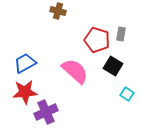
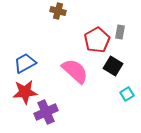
gray rectangle: moved 1 px left, 2 px up
red pentagon: rotated 25 degrees clockwise
cyan square: rotated 24 degrees clockwise
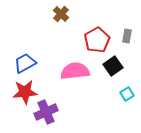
brown cross: moved 3 px right, 3 px down; rotated 28 degrees clockwise
gray rectangle: moved 7 px right, 4 px down
black square: rotated 24 degrees clockwise
pink semicircle: rotated 48 degrees counterclockwise
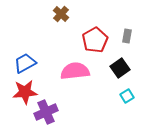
red pentagon: moved 2 px left
black square: moved 7 px right, 2 px down
cyan square: moved 2 px down
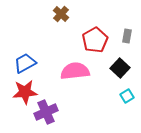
black square: rotated 12 degrees counterclockwise
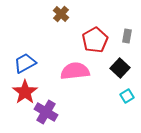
red star: rotated 30 degrees counterclockwise
purple cross: rotated 35 degrees counterclockwise
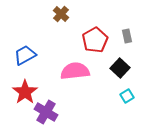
gray rectangle: rotated 24 degrees counterclockwise
blue trapezoid: moved 8 px up
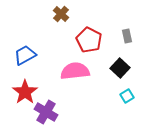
red pentagon: moved 6 px left; rotated 15 degrees counterclockwise
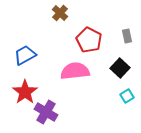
brown cross: moved 1 px left, 1 px up
